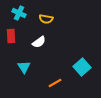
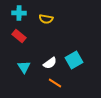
cyan cross: rotated 24 degrees counterclockwise
red rectangle: moved 8 px right; rotated 48 degrees counterclockwise
white semicircle: moved 11 px right, 21 px down
cyan square: moved 8 px left, 7 px up; rotated 12 degrees clockwise
orange line: rotated 64 degrees clockwise
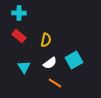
yellow semicircle: moved 21 px down; rotated 88 degrees counterclockwise
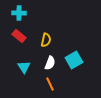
white semicircle: rotated 32 degrees counterclockwise
orange line: moved 5 px left, 1 px down; rotated 32 degrees clockwise
